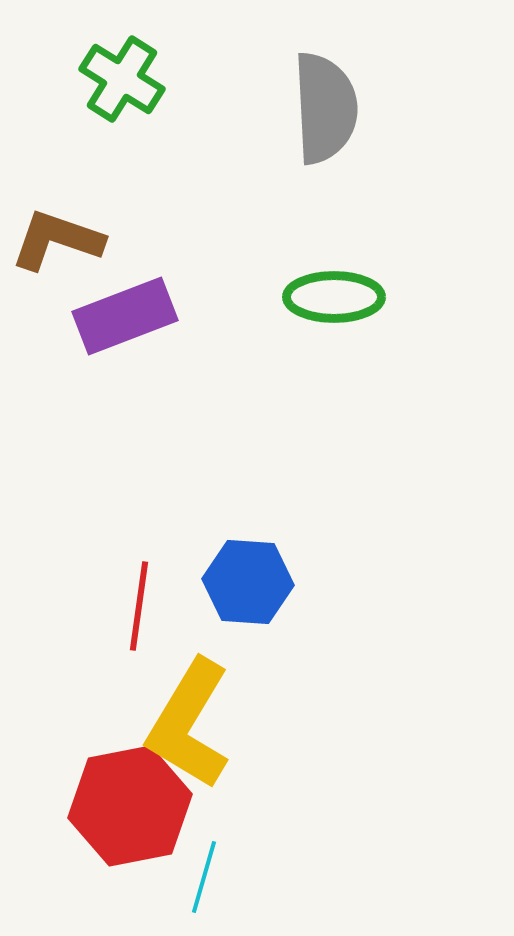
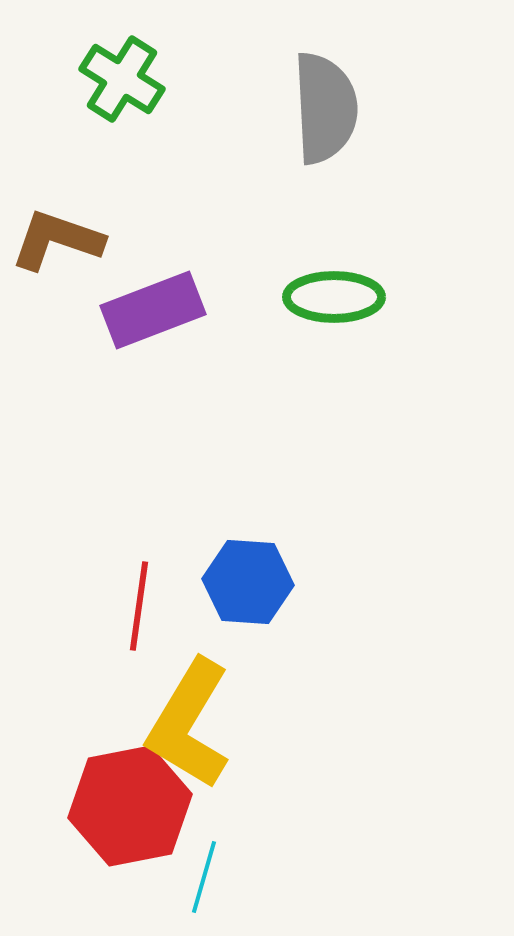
purple rectangle: moved 28 px right, 6 px up
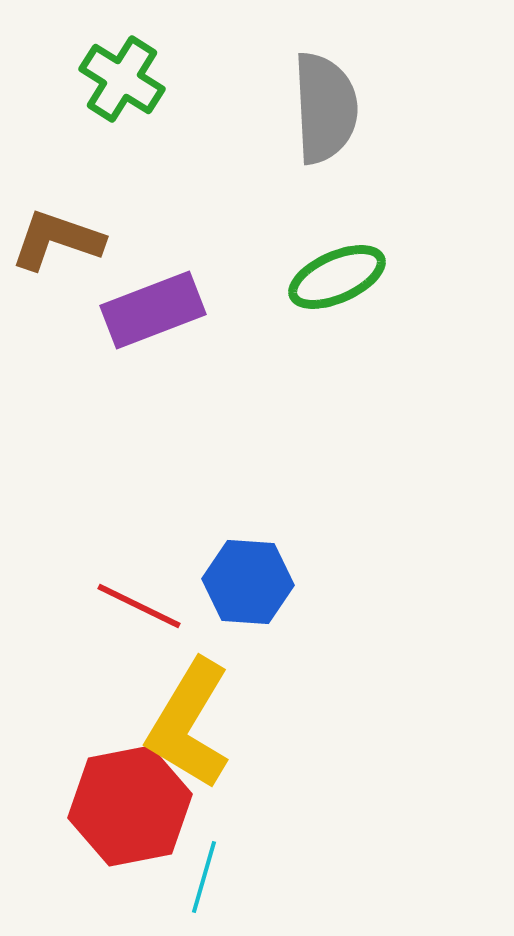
green ellipse: moved 3 px right, 20 px up; rotated 24 degrees counterclockwise
red line: rotated 72 degrees counterclockwise
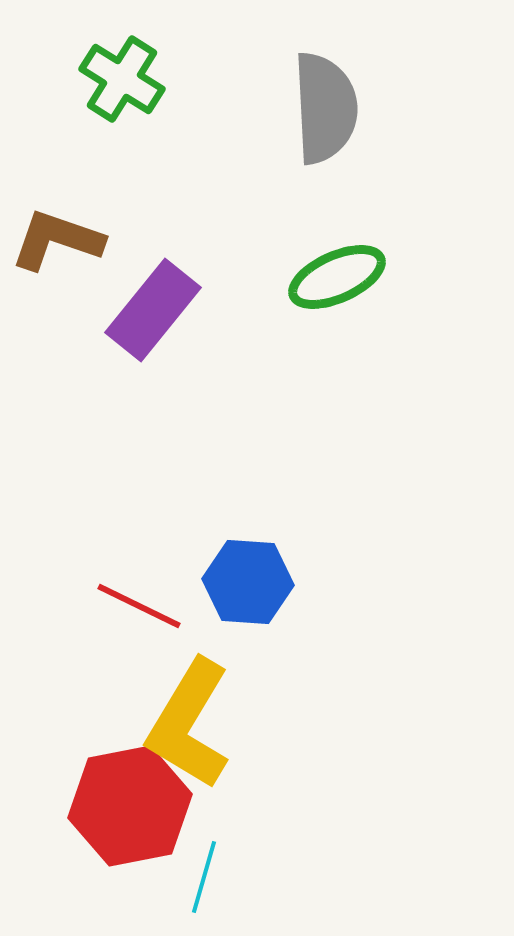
purple rectangle: rotated 30 degrees counterclockwise
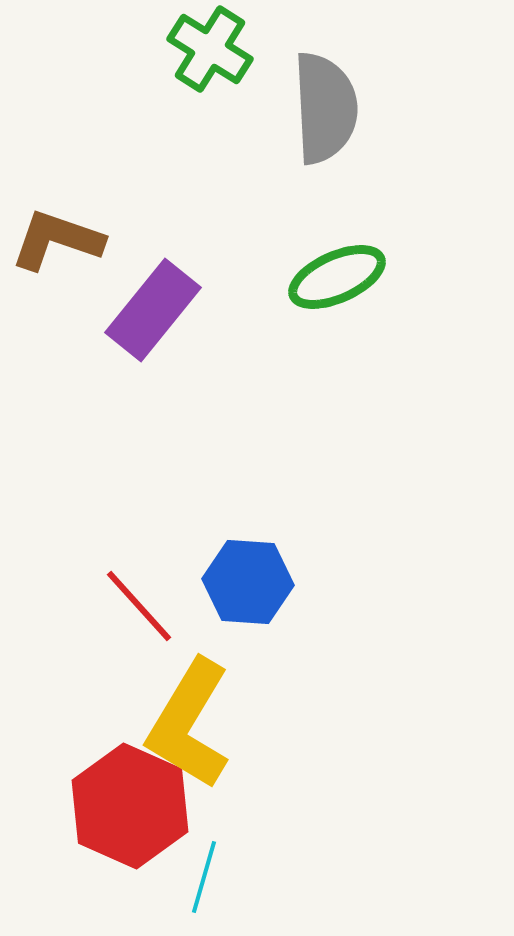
green cross: moved 88 px right, 30 px up
red line: rotated 22 degrees clockwise
red hexagon: rotated 25 degrees counterclockwise
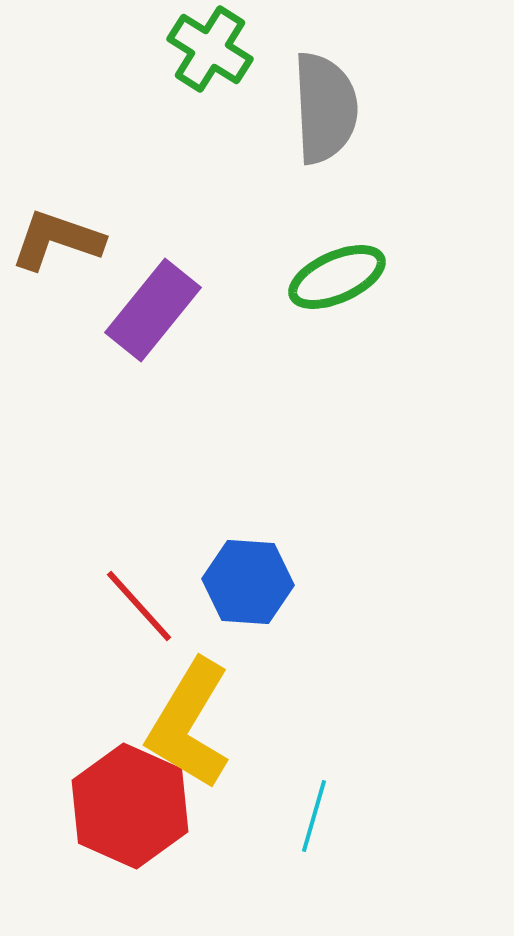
cyan line: moved 110 px right, 61 px up
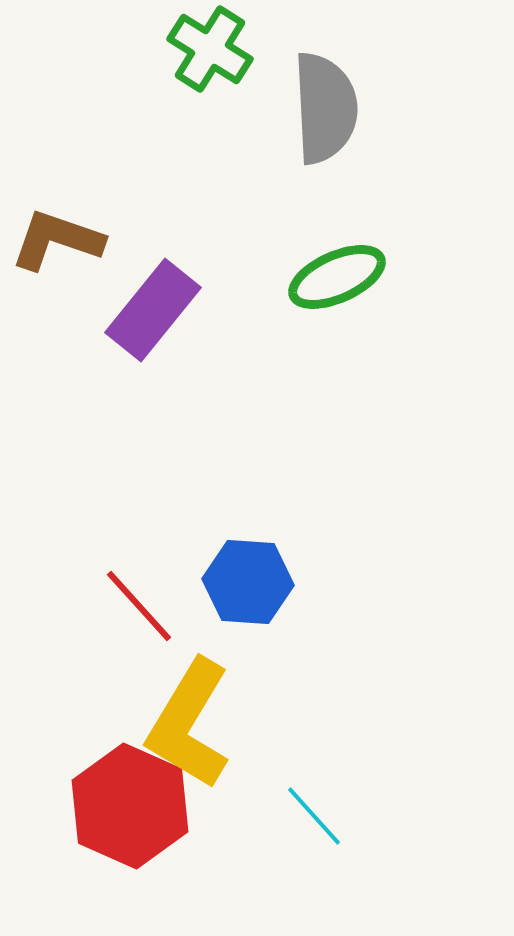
cyan line: rotated 58 degrees counterclockwise
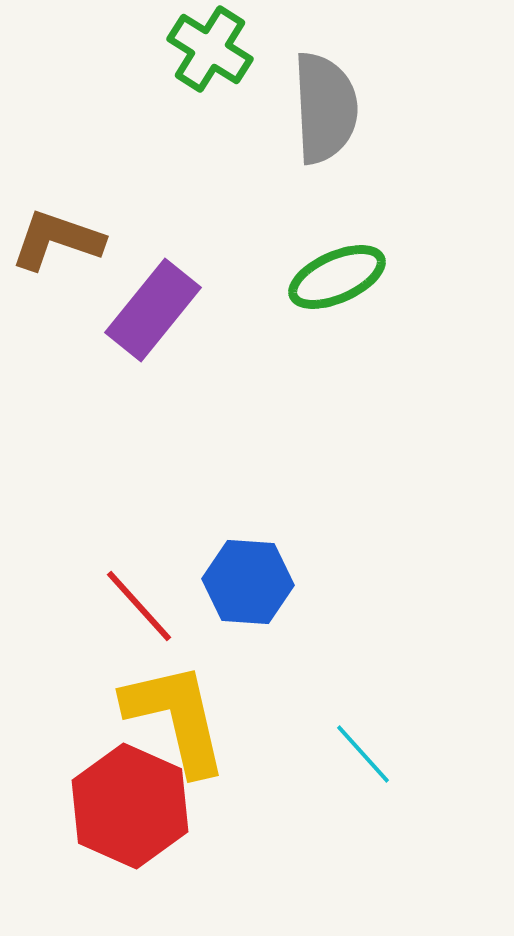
yellow L-shape: moved 13 px left, 6 px up; rotated 136 degrees clockwise
cyan line: moved 49 px right, 62 px up
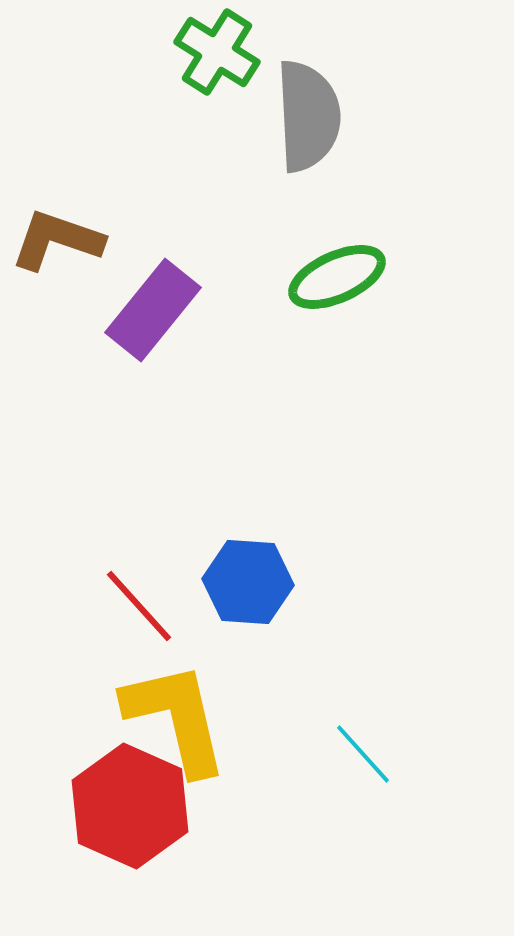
green cross: moved 7 px right, 3 px down
gray semicircle: moved 17 px left, 8 px down
